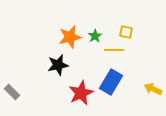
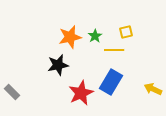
yellow square: rotated 24 degrees counterclockwise
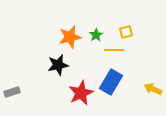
green star: moved 1 px right, 1 px up
gray rectangle: rotated 63 degrees counterclockwise
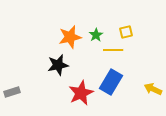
yellow line: moved 1 px left
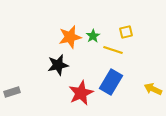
green star: moved 3 px left, 1 px down
yellow line: rotated 18 degrees clockwise
